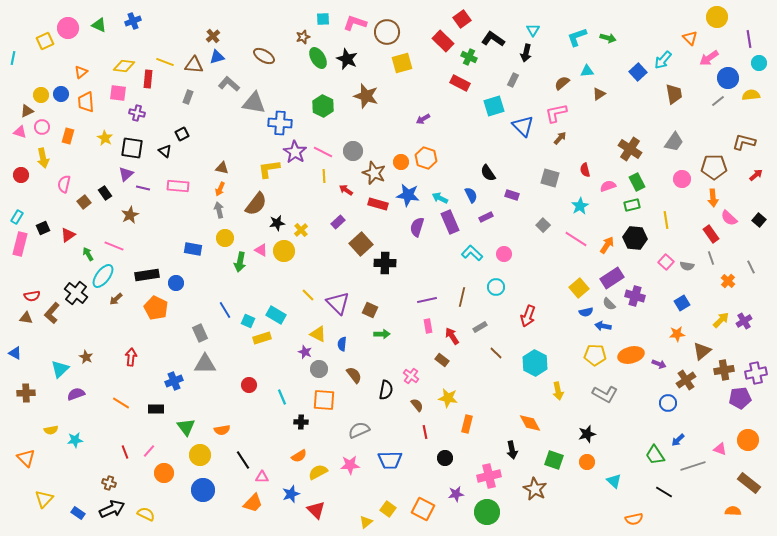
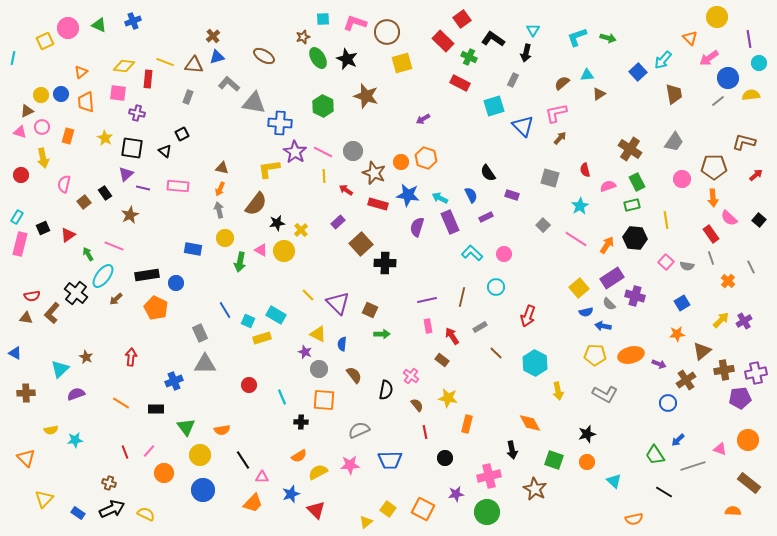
cyan triangle at (587, 71): moved 4 px down
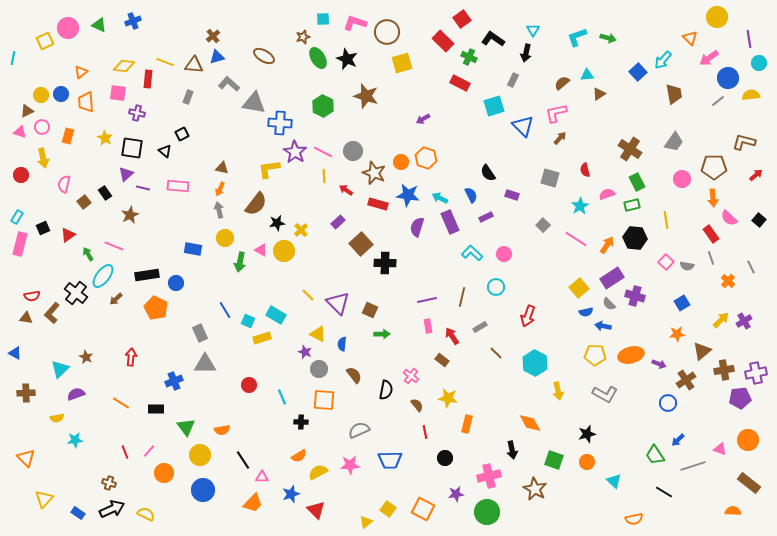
pink semicircle at (608, 186): moved 1 px left, 8 px down
yellow semicircle at (51, 430): moved 6 px right, 12 px up
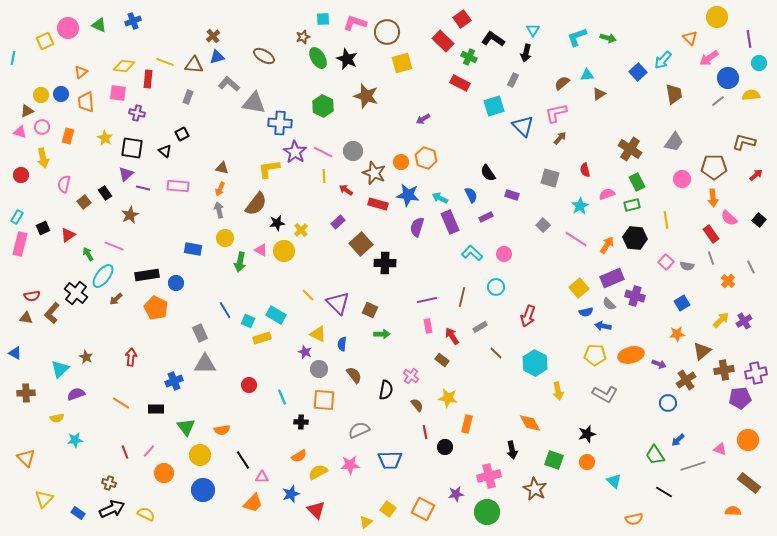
purple rectangle at (612, 278): rotated 10 degrees clockwise
black circle at (445, 458): moved 11 px up
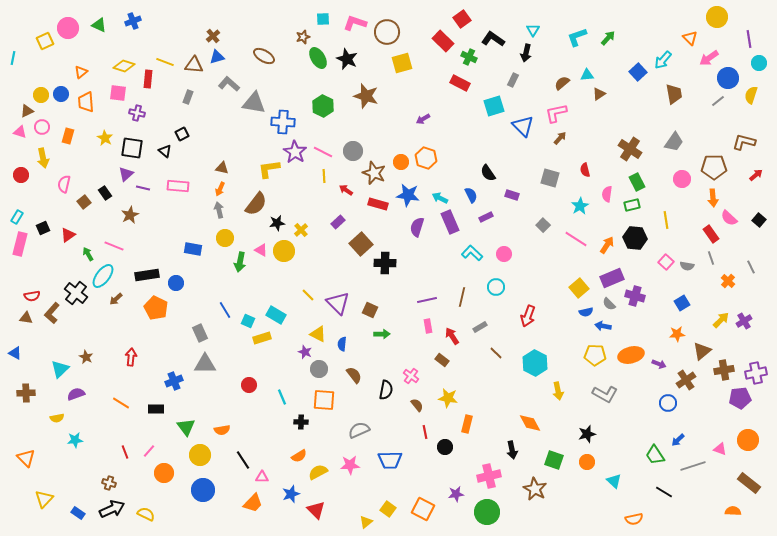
green arrow at (608, 38): rotated 63 degrees counterclockwise
yellow diamond at (124, 66): rotated 10 degrees clockwise
yellow semicircle at (751, 95): rotated 66 degrees counterclockwise
blue cross at (280, 123): moved 3 px right, 1 px up
pink semicircle at (607, 194): rotated 63 degrees counterclockwise
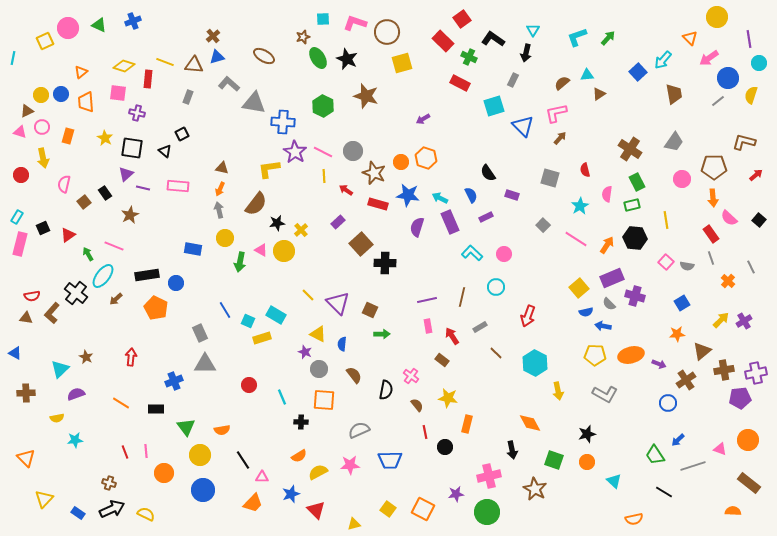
pink line at (149, 451): moved 3 px left; rotated 48 degrees counterclockwise
yellow triangle at (366, 522): moved 12 px left, 2 px down; rotated 24 degrees clockwise
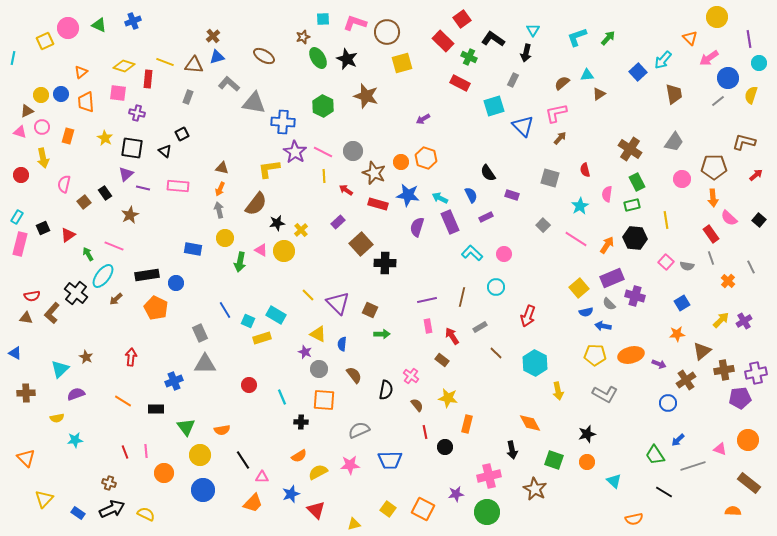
orange line at (121, 403): moved 2 px right, 2 px up
